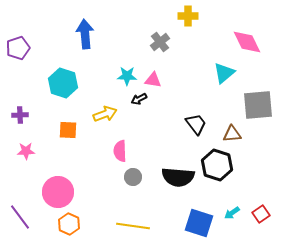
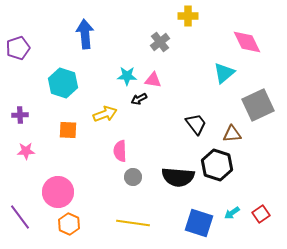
gray square: rotated 20 degrees counterclockwise
yellow line: moved 3 px up
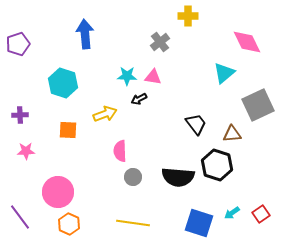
purple pentagon: moved 4 px up
pink triangle: moved 3 px up
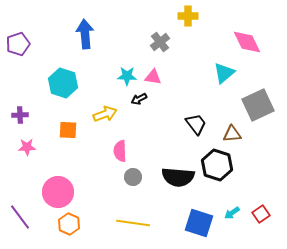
pink star: moved 1 px right, 4 px up
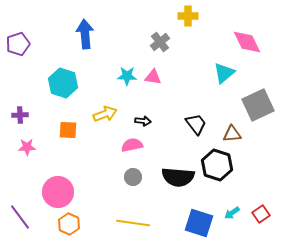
black arrow: moved 4 px right, 22 px down; rotated 147 degrees counterclockwise
pink semicircle: moved 12 px right, 6 px up; rotated 80 degrees clockwise
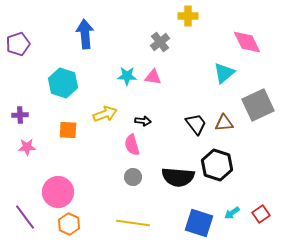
brown triangle: moved 8 px left, 11 px up
pink semicircle: rotated 95 degrees counterclockwise
purple line: moved 5 px right
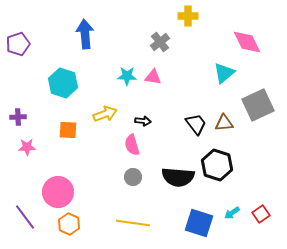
purple cross: moved 2 px left, 2 px down
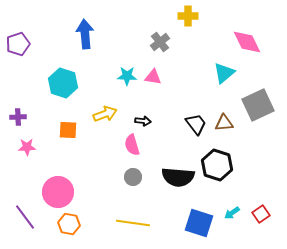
orange hexagon: rotated 15 degrees counterclockwise
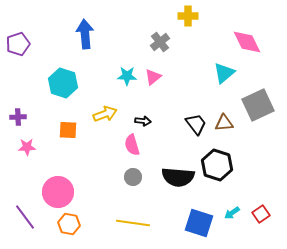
pink triangle: rotated 48 degrees counterclockwise
